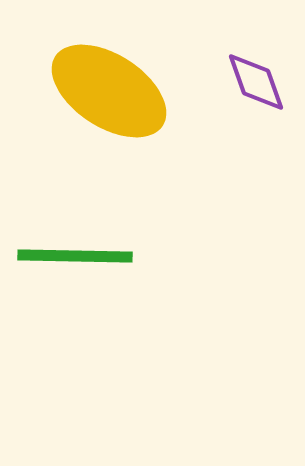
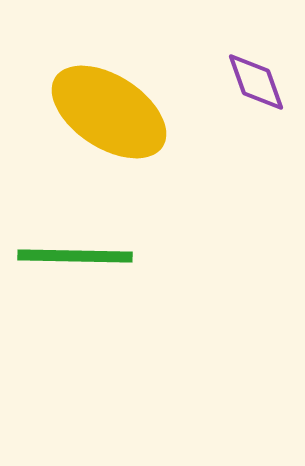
yellow ellipse: moved 21 px down
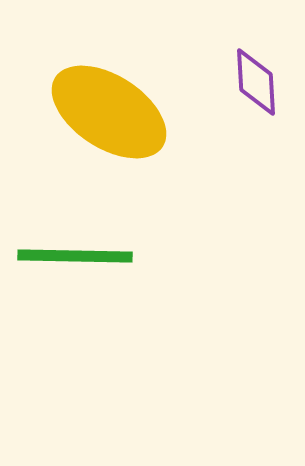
purple diamond: rotated 16 degrees clockwise
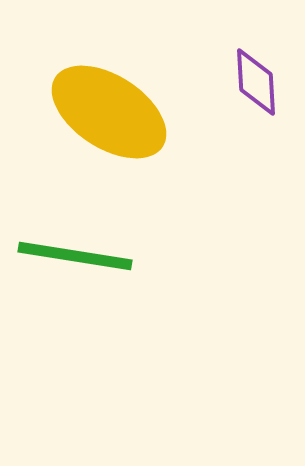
green line: rotated 8 degrees clockwise
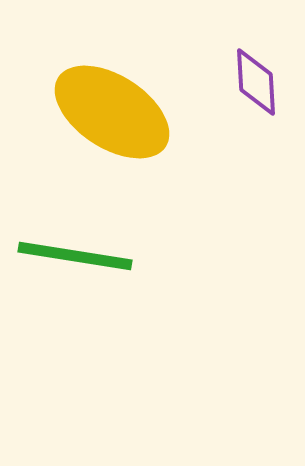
yellow ellipse: moved 3 px right
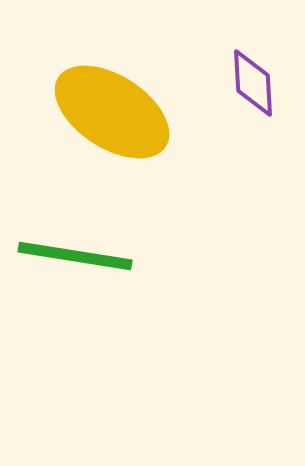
purple diamond: moved 3 px left, 1 px down
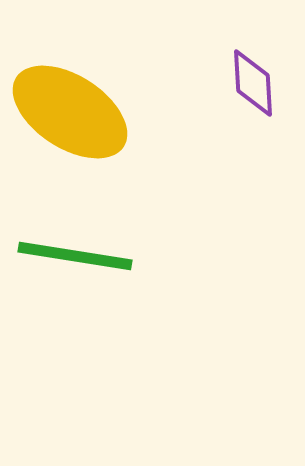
yellow ellipse: moved 42 px left
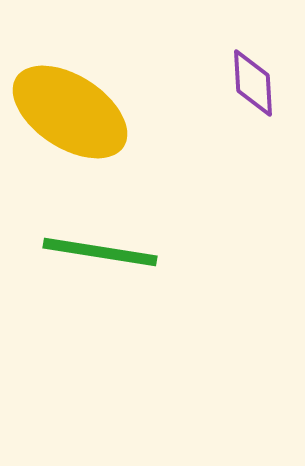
green line: moved 25 px right, 4 px up
